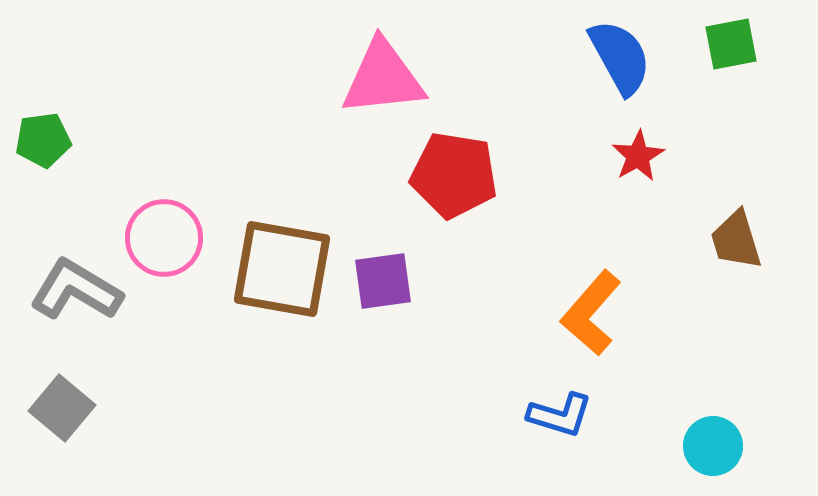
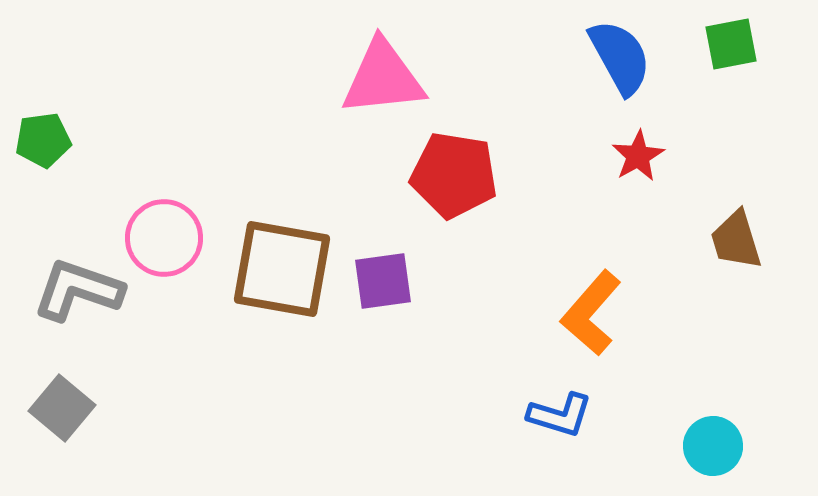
gray L-shape: moved 2 px right; rotated 12 degrees counterclockwise
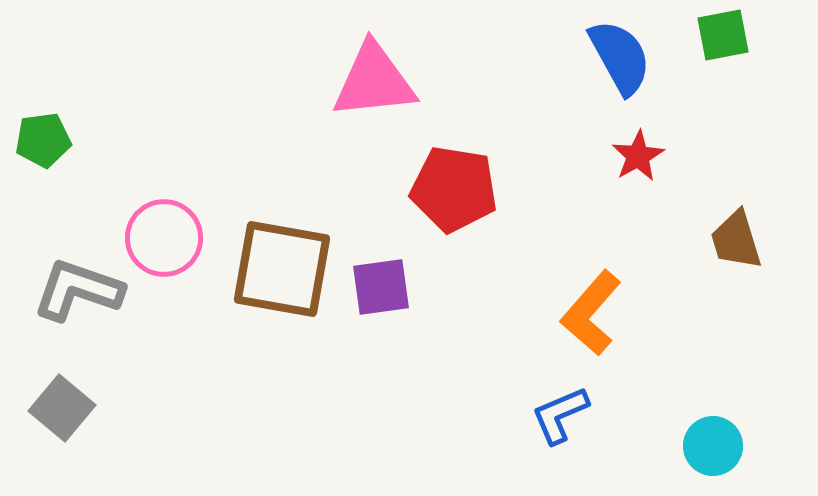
green square: moved 8 px left, 9 px up
pink triangle: moved 9 px left, 3 px down
red pentagon: moved 14 px down
purple square: moved 2 px left, 6 px down
blue L-shape: rotated 140 degrees clockwise
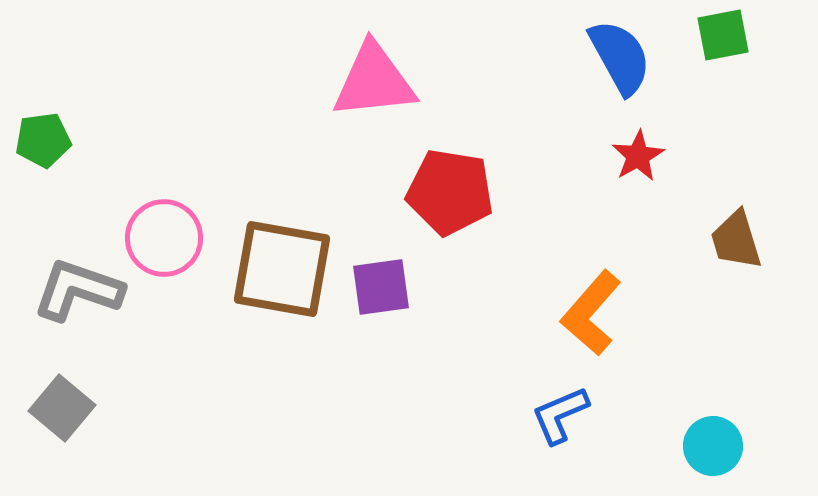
red pentagon: moved 4 px left, 3 px down
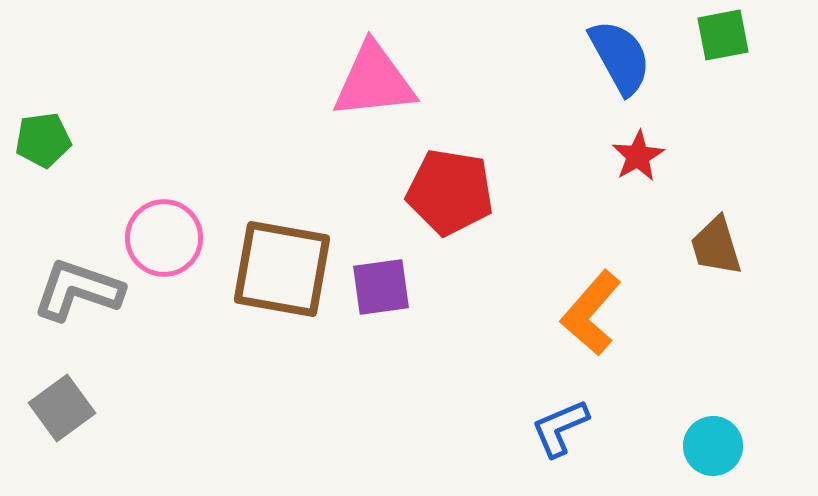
brown trapezoid: moved 20 px left, 6 px down
gray square: rotated 14 degrees clockwise
blue L-shape: moved 13 px down
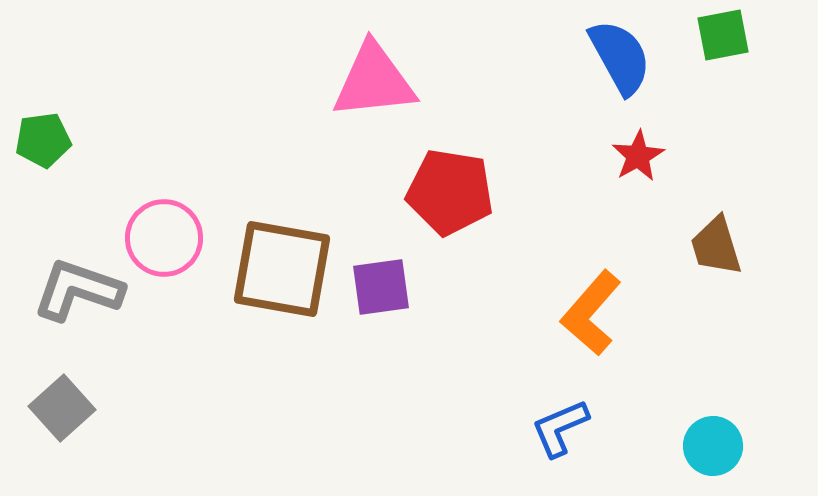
gray square: rotated 6 degrees counterclockwise
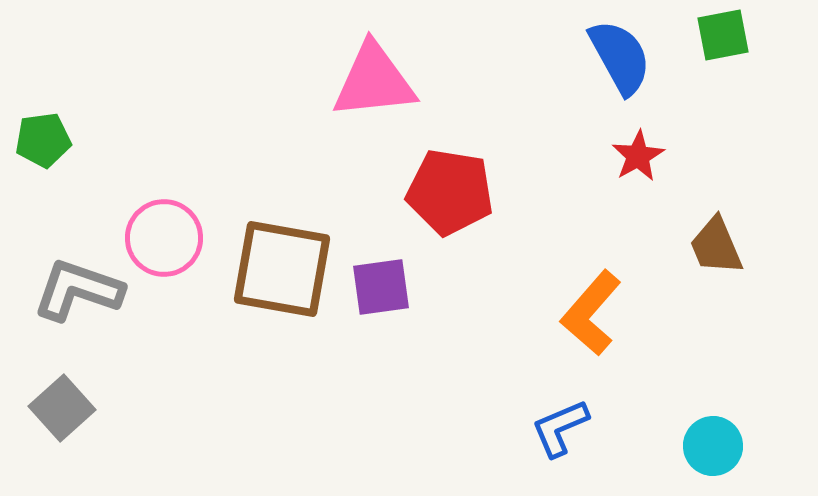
brown trapezoid: rotated 6 degrees counterclockwise
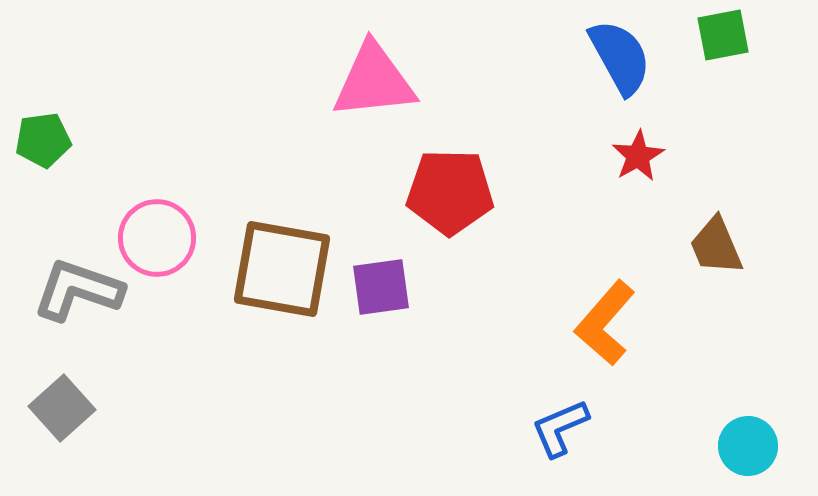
red pentagon: rotated 8 degrees counterclockwise
pink circle: moved 7 px left
orange L-shape: moved 14 px right, 10 px down
cyan circle: moved 35 px right
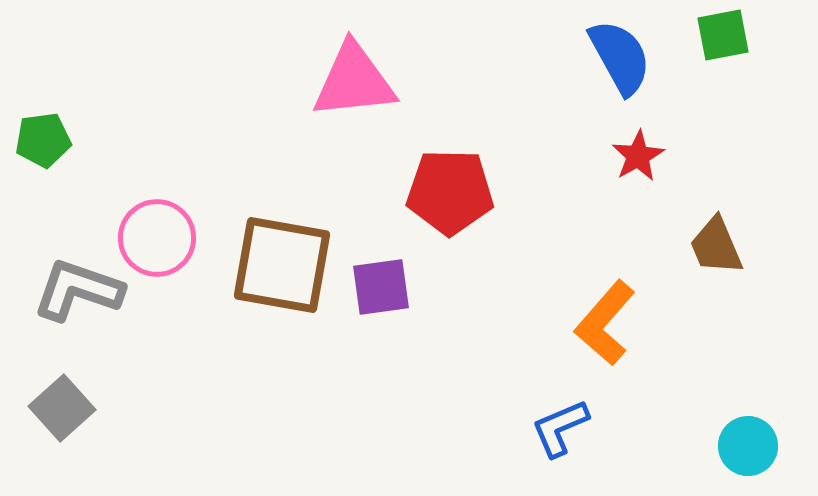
pink triangle: moved 20 px left
brown square: moved 4 px up
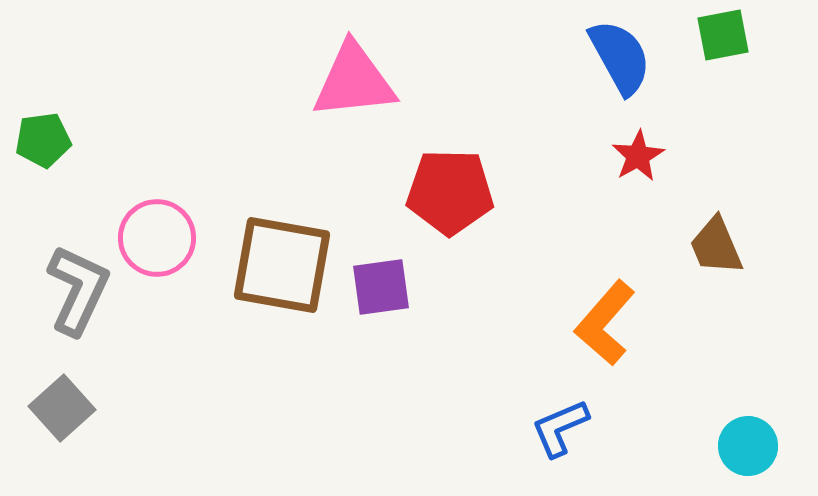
gray L-shape: rotated 96 degrees clockwise
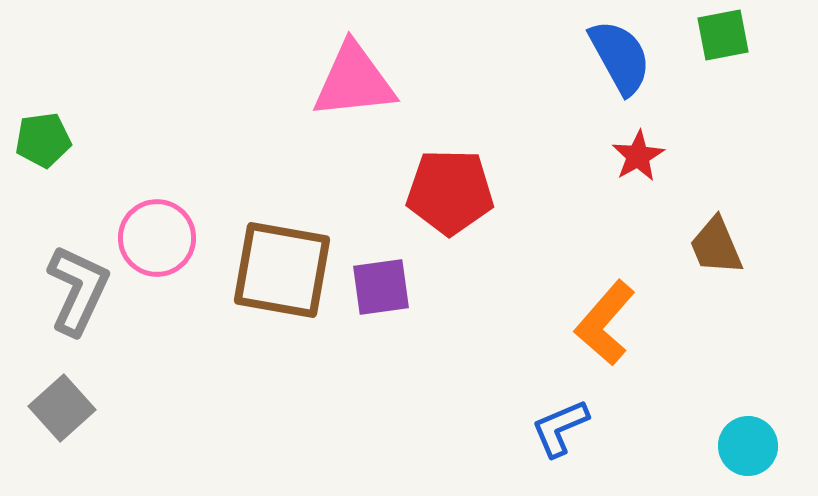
brown square: moved 5 px down
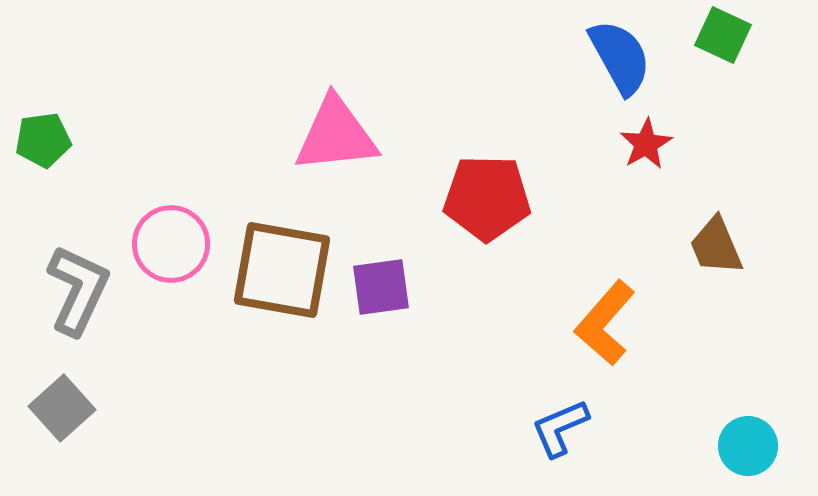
green square: rotated 36 degrees clockwise
pink triangle: moved 18 px left, 54 px down
red star: moved 8 px right, 12 px up
red pentagon: moved 37 px right, 6 px down
pink circle: moved 14 px right, 6 px down
